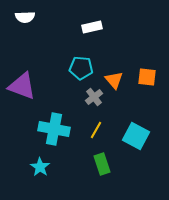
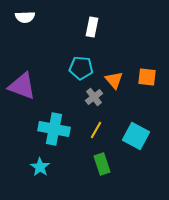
white rectangle: rotated 66 degrees counterclockwise
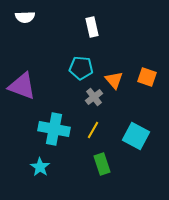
white rectangle: rotated 24 degrees counterclockwise
orange square: rotated 12 degrees clockwise
yellow line: moved 3 px left
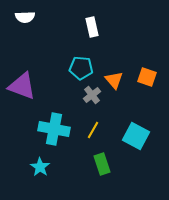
gray cross: moved 2 px left, 2 px up
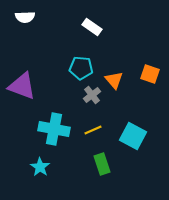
white rectangle: rotated 42 degrees counterclockwise
orange square: moved 3 px right, 3 px up
yellow line: rotated 36 degrees clockwise
cyan square: moved 3 px left
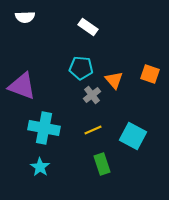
white rectangle: moved 4 px left
cyan cross: moved 10 px left, 1 px up
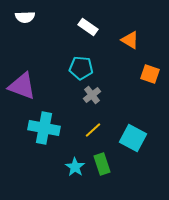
orange triangle: moved 16 px right, 40 px up; rotated 18 degrees counterclockwise
yellow line: rotated 18 degrees counterclockwise
cyan square: moved 2 px down
cyan star: moved 35 px right
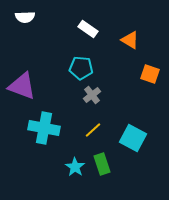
white rectangle: moved 2 px down
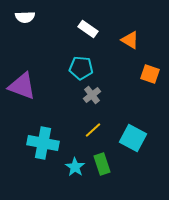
cyan cross: moved 1 px left, 15 px down
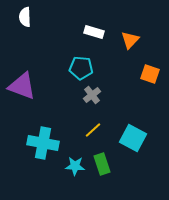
white semicircle: rotated 90 degrees clockwise
white rectangle: moved 6 px right, 3 px down; rotated 18 degrees counterclockwise
orange triangle: rotated 42 degrees clockwise
cyan star: moved 1 px up; rotated 30 degrees counterclockwise
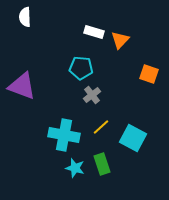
orange triangle: moved 10 px left
orange square: moved 1 px left
yellow line: moved 8 px right, 3 px up
cyan cross: moved 21 px right, 8 px up
cyan star: moved 2 px down; rotated 12 degrees clockwise
